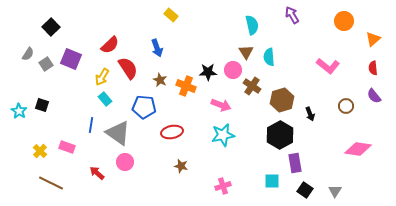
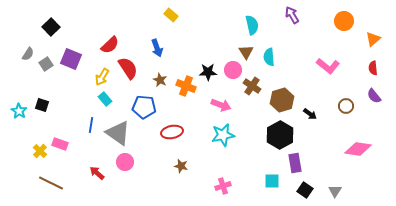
black arrow at (310, 114): rotated 32 degrees counterclockwise
pink rectangle at (67, 147): moved 7 px left, 3 px up
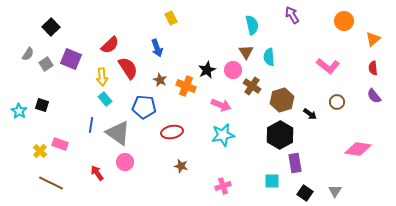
yellow rectangle at (171, 15): moved 3 px down; rotated 24 degrees clockwise
black star at (208, 72): moved 1 px left, 2 px up; rotated 24 degrees counterclockwise
yellow arrow at (102, 77): rotated 36 degrees counterclockwise
brown circle at (346, 106): moved 9 px left, 4 px up
red arrow at (97, 173): rotated 14 degrees clockwise
black square at (305, 190): moved 3 px down
